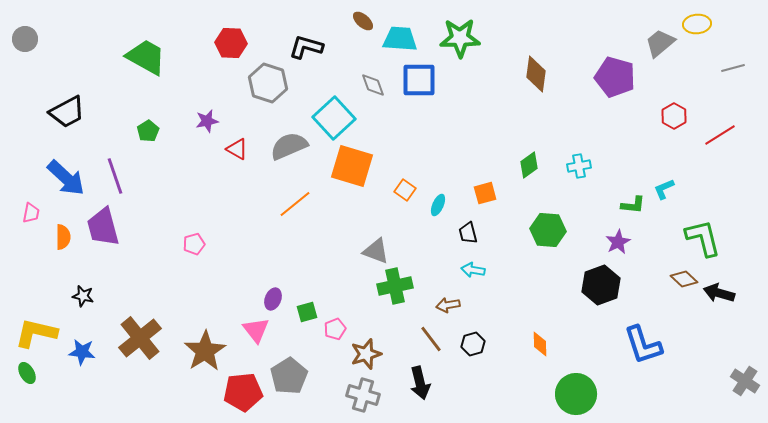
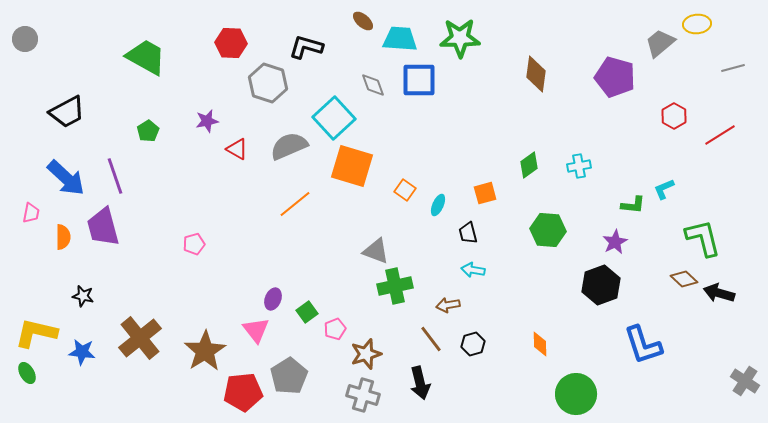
purple star at (618, 242): moved 3 px left
green square at (307, 312): rotated 20 degrees counterclockwise
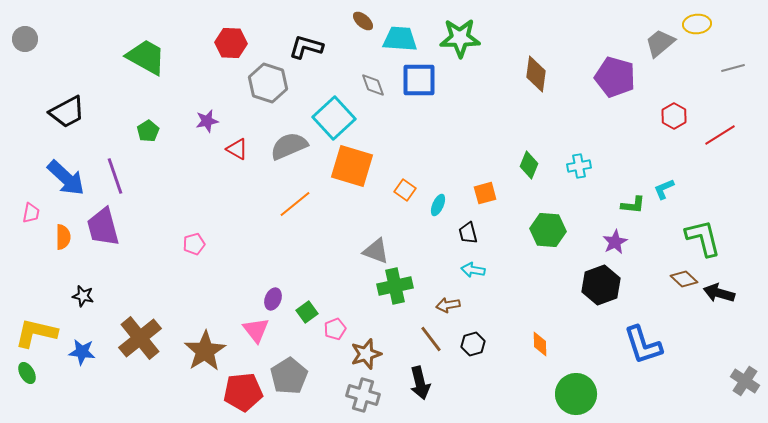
green diamond at (529, 165): rotated 32 degrees counterclockwise
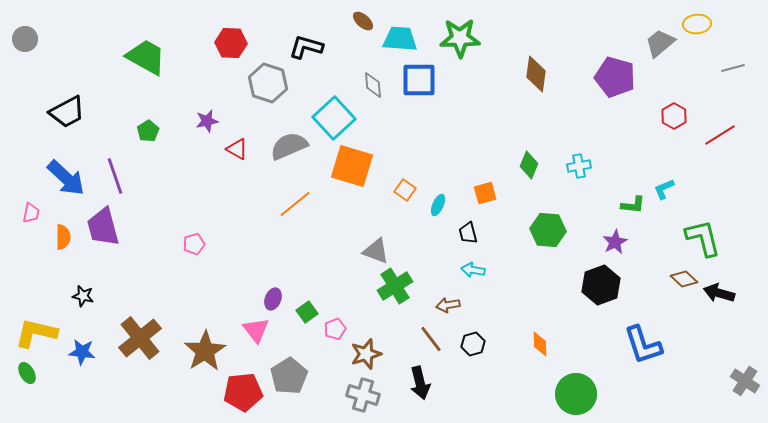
gray diamond at (373, 85): rotated 16 degrees clockwise
green cross at (395, 286): rotated 20 degrees counterclockwise
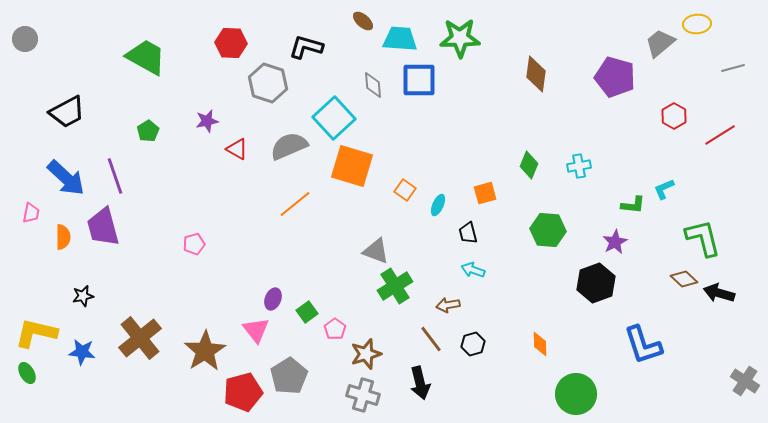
cyan arrow at (473, 270): rotated 10 degrees clockwise
black hexagon at (601, 285): moved 5 px left, 2 px up
black star at (83, 296): rotated 25 degrees counterclockwise
pink pentagon at (335, 329): rotated 15 degrees counterclockwise
red pentagon at (243, 392): rotated 9 degrees counterclockwise
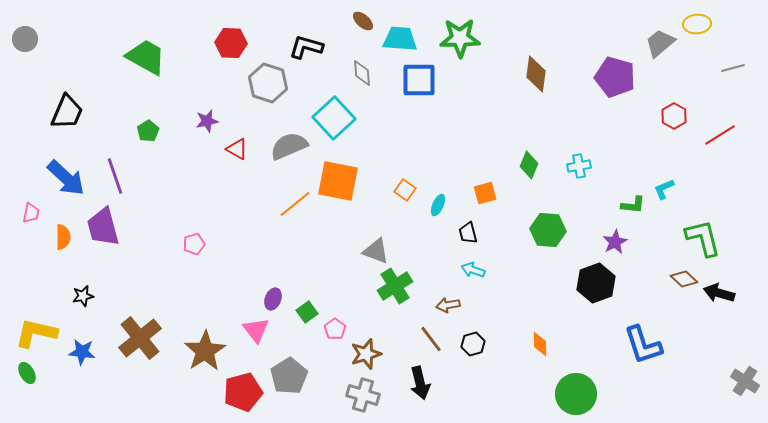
gray diamond at (373, 85): moved 11 px left, 12 px up
black trapezoid at (67, 112): rotated 39 degrees counterclockwise
orange square at (352, 166): moved 14 px left, 15 px down; rotated 6 degrees counterclockwise
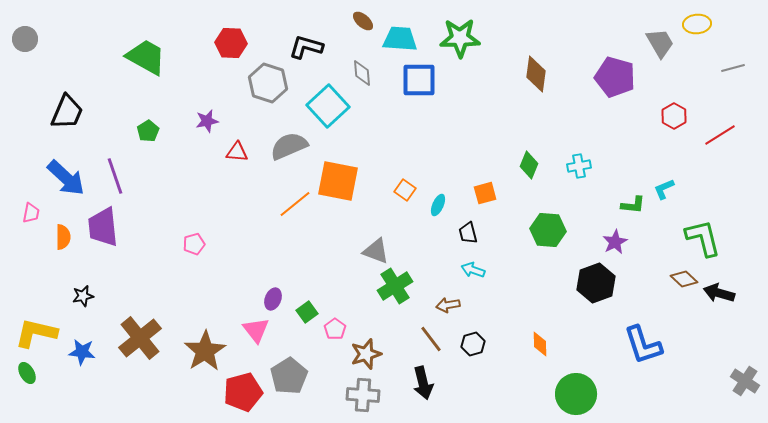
gray trapezoid at (660, 43): rotated 100 degrees clockwise
cyan square at (334, 118): moved 6 px left, 12 px up
red triangle at (237, 149): moved 3 px down; rotated 25 degrees counterclockwise
purple trapezoid at (103, 227): rotated 9 degrees clockwise
black arrow at (420, 383): moved 3 px right
gray cross at (363, 395): rotated 12 degrees counterclockwise
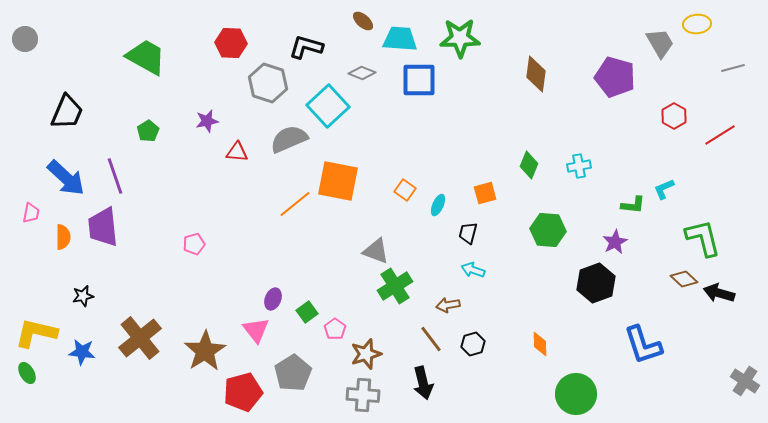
gray diamond at (362, 73): rotated 64 degrees counterclockwise
gray semicircle at (289, 146): moved 7 px up
black trapezoid at (468, 233): rotated 30 degrees clockwise
gray pentagon at (289, 376): moved 4 px right, 3 px up
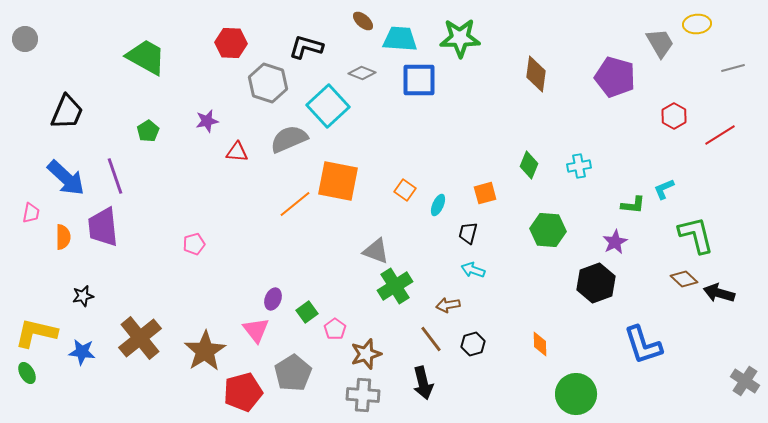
green L-shape at (703, 238): moved 7 px left, 3 px up
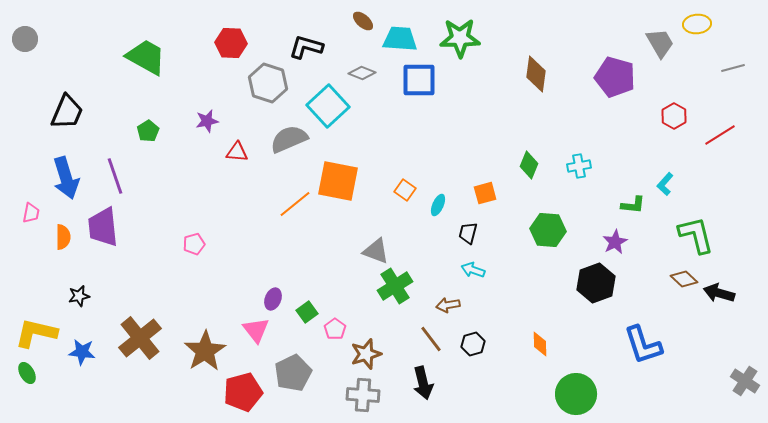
blue arrow at (66, 178): rotated 30 degrees clockwise
cyan L-shape at (664, 189): moved 1 px right, 5 px up; rotated 25 degrees counterclockwise
black star at (83, 296): moved 4 px left
gray pentagon at (293, 373): rotated 6 degrees clockwise
